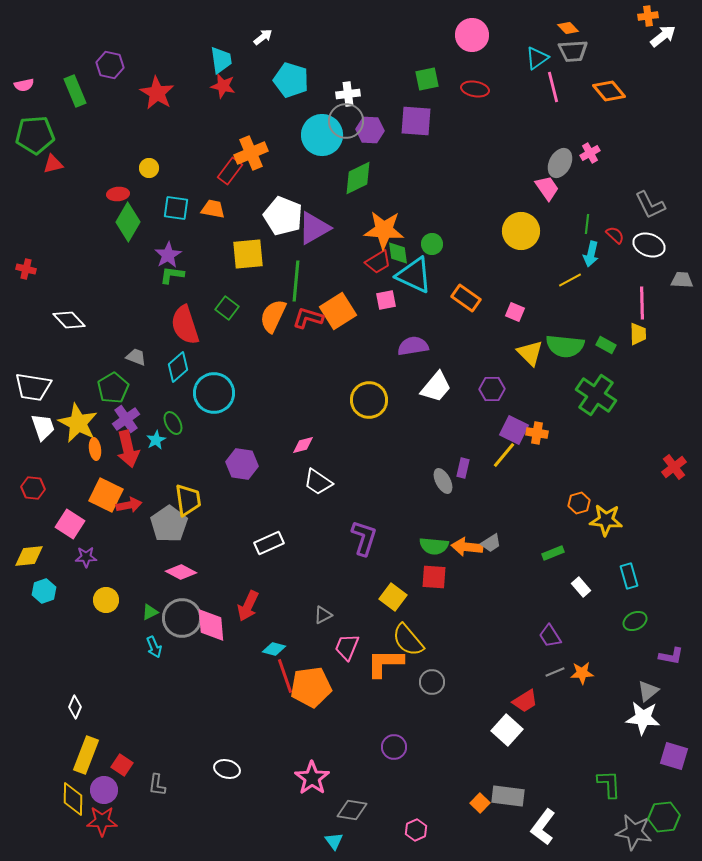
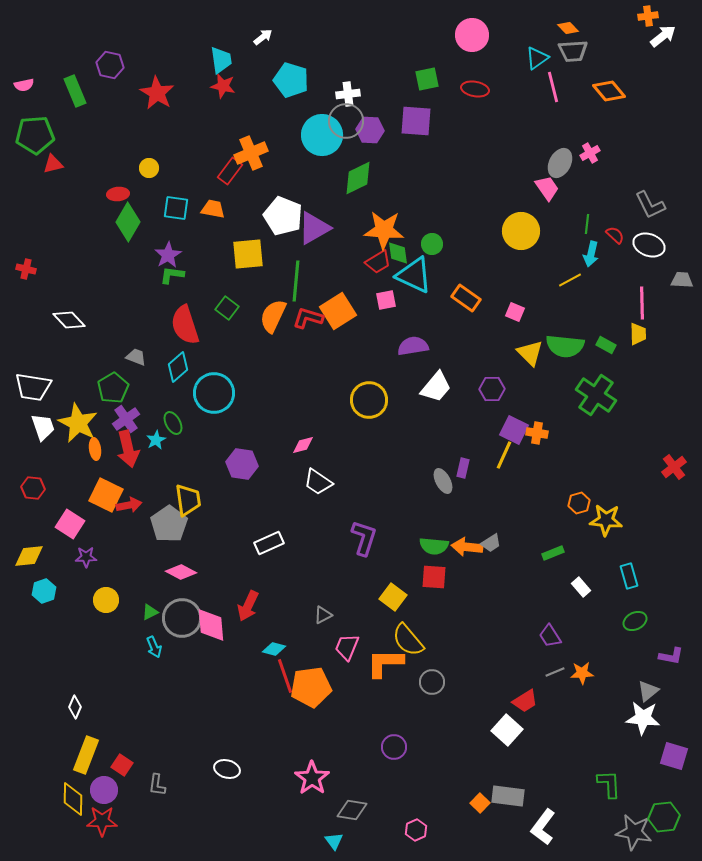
yellow line at (504, 455): rotated 16 degrees counterclockwise
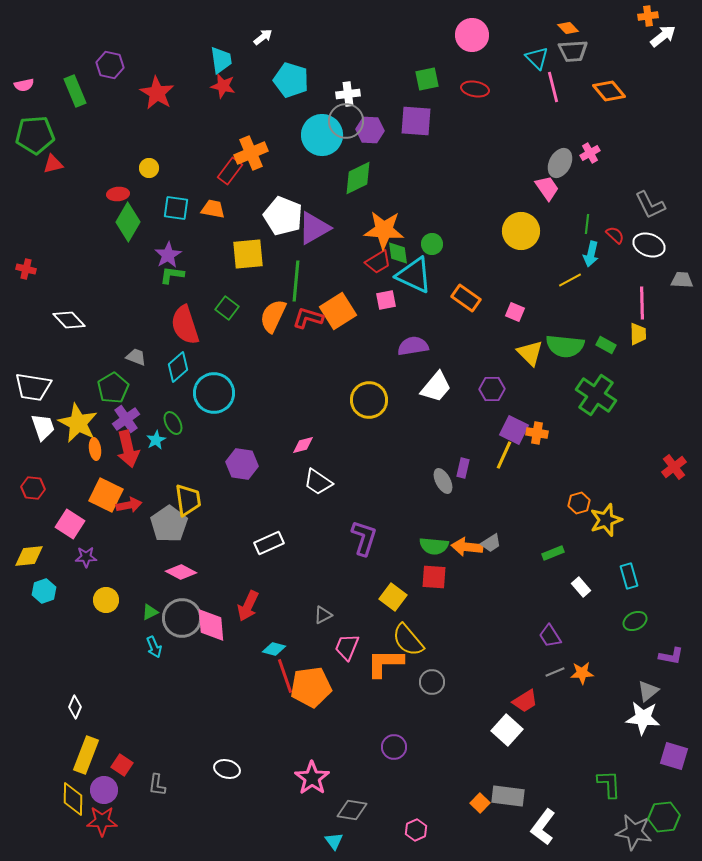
cyan triangle at (537, 58): rotated 40 degrees counterclockwise
yellow star at (606, 520): rotated 24 degrees counterclockwise
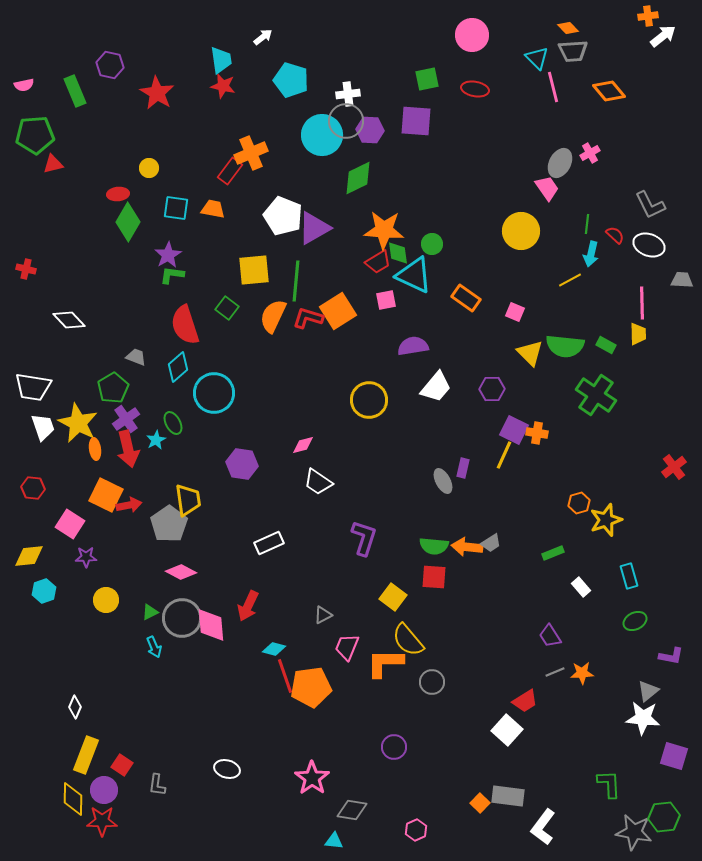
yellow square at (248, 254): moved 6 px right, 16 px down
cyan triangle at (334, 841): rotated 48 degrees counterclockwise
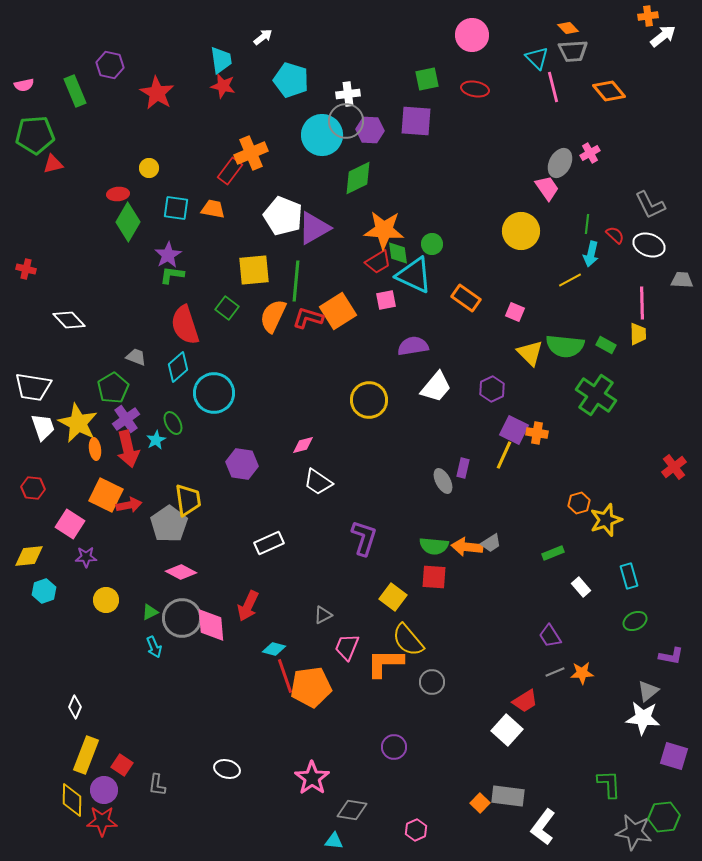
purple hexagon at (492, 389): rotated 25 degrees counterclockwise
yellow diamond at (73, 799): moved 1 px left, 1 px down
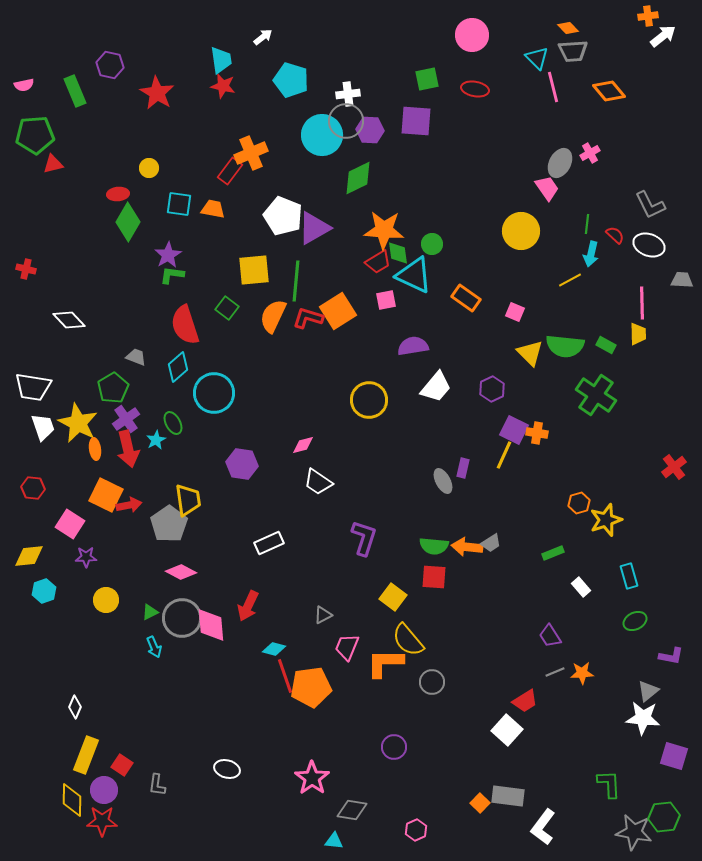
cyan square at (176, 208): moved 3 px right, 4 px up
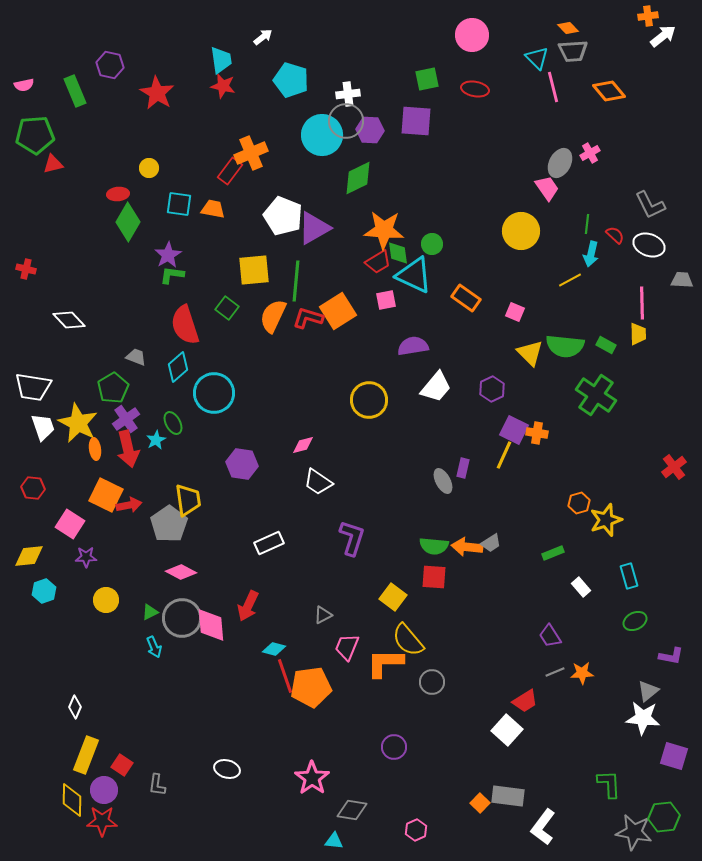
purple L-shape at (364, 538): moved 12 px left
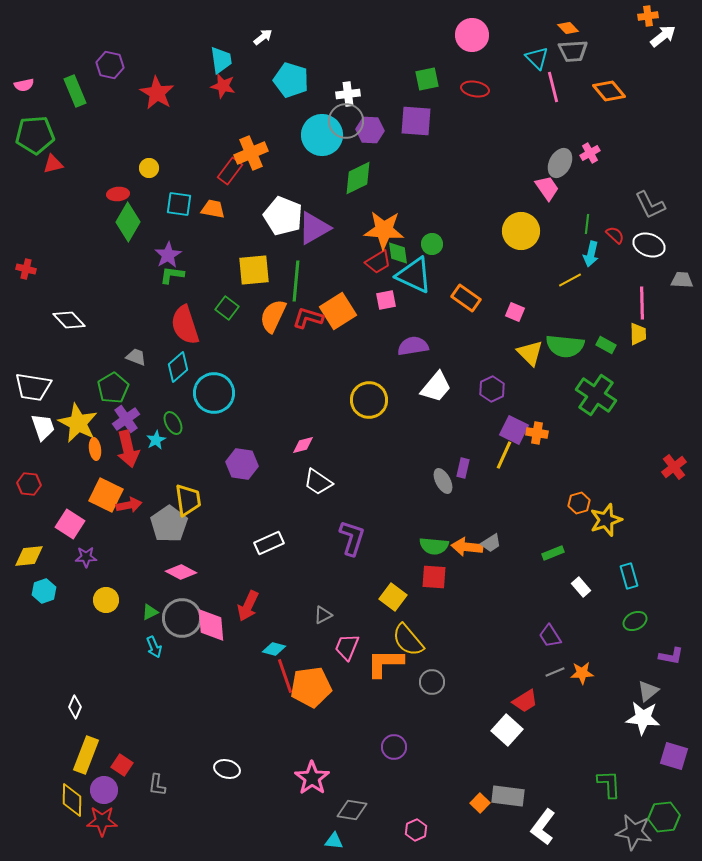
red hexagon at (33, 488): moved 4 px left, 4 px up
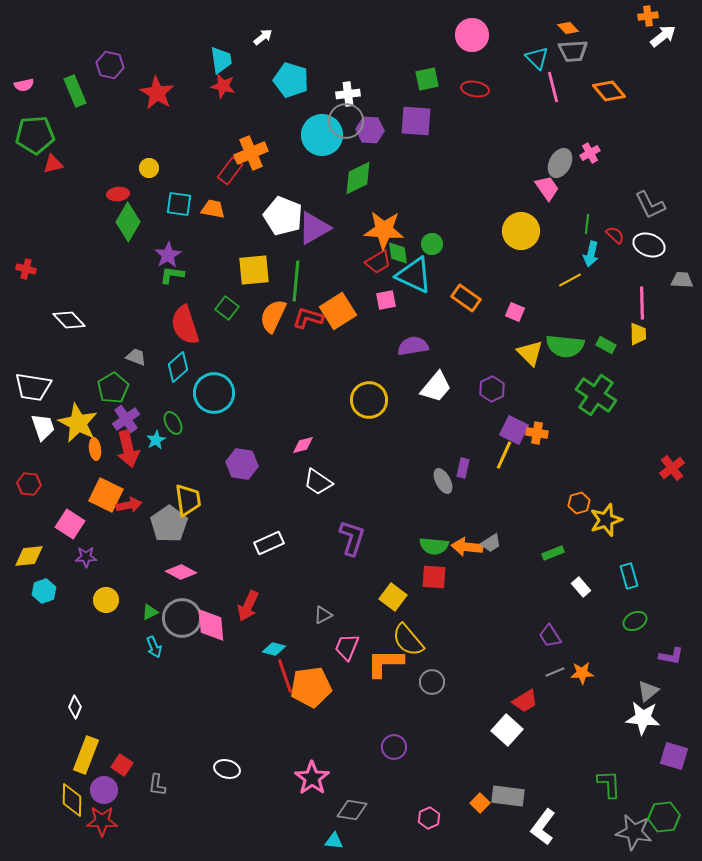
red cross at (674, 467): moved 2 px left, 1 px down
pink hexagon at (416, 830): moved 13 px right, 12 px up
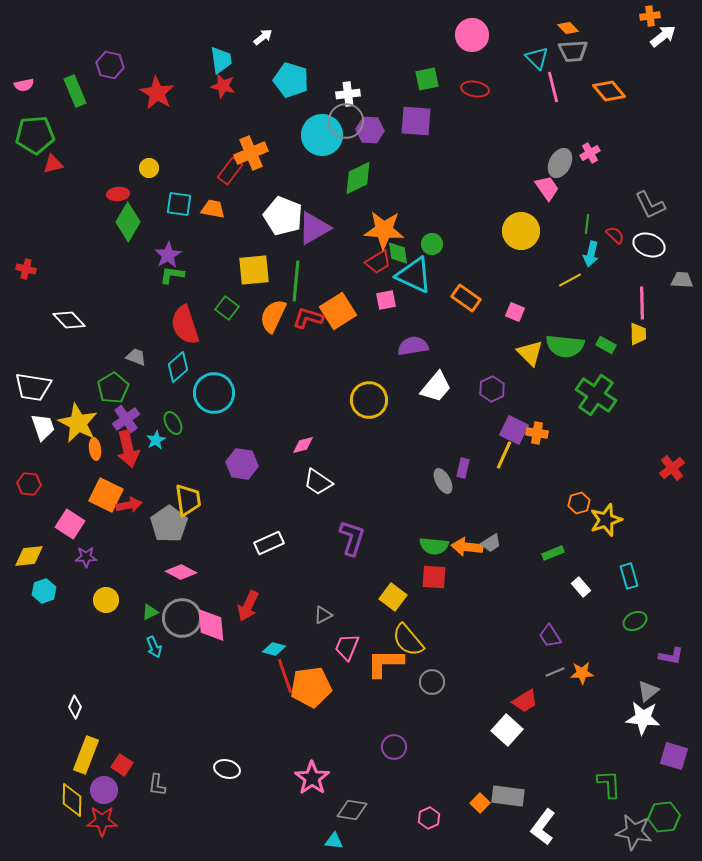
orange cross at (648, 16): moved 2 px right
